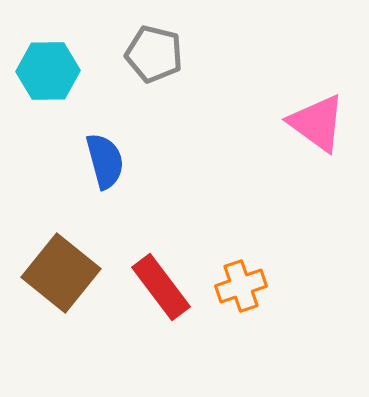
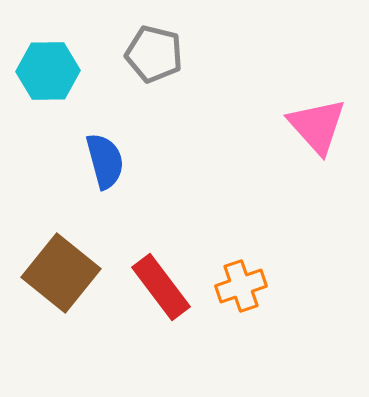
pink triangle: moved 3 px down; rotated 12 degrees clockwise
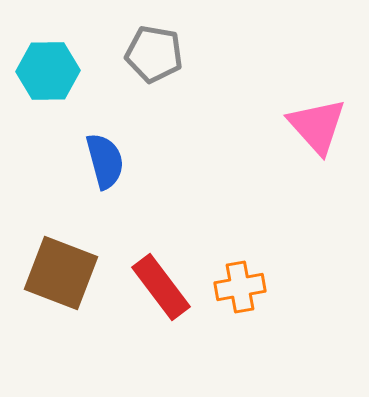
gray pentagon: rotated 4 degrees counterclockwise
brown square: rotated 18 degrees counterclockwise
orange cross: moved 1 px left, 1 px down; rotated 9 degrees clockwise
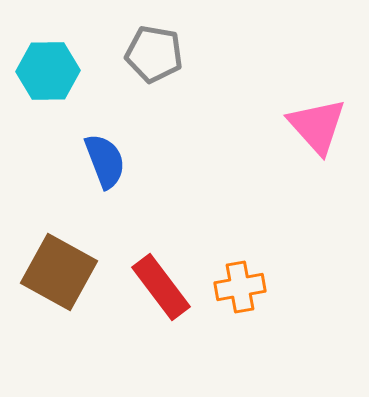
blue semicircle: rotated 6 degrees counterclockwise
brown square: moved 2 px left, 1 px up; rotated 8 degrees clockwise
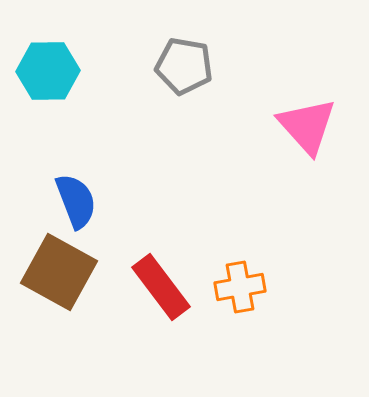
gray pentagon: moved 30 px right, 12 px down
pink triangle: moved 10 px left
blue semicircle: moved 29 px left, 40 px down
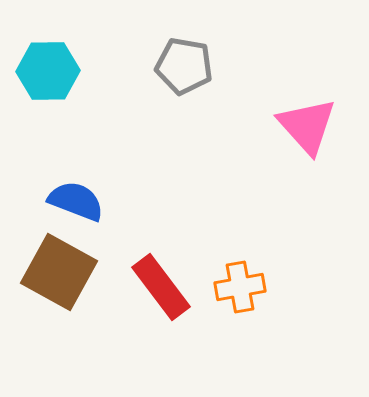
blue semicircle: rotated 48 degrees counterclockwise
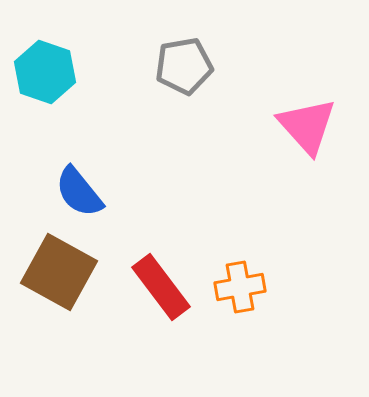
gray pentagon: rotated 20 degrees counterclockwise
cyan hexagon: moved 3 px left, 1 px down; rotated 20 degrees clockwise
blue semicircle: moved 3 px right, 9 px up; rotated 150 degrees counterclockwise
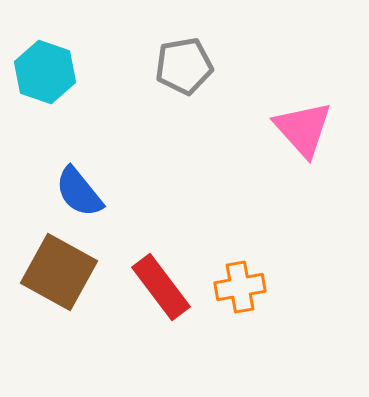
pink triangle: moved 4 px left, 3 px down
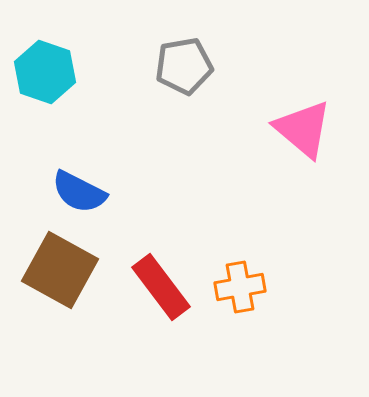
pink triangle: rotated 8 degrees counterclockwise
blue semicircle: rotated 24 degrees counterclockwise
brown square: moved 1 px right, 2 px up
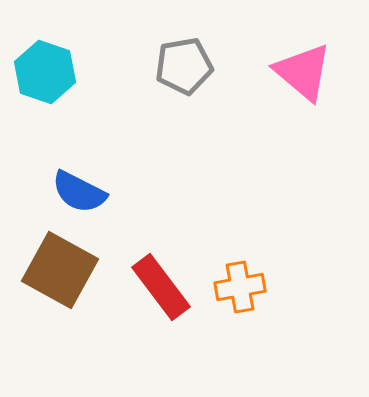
pink triangle: moved 57 px up
